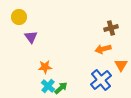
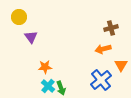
green arrow: rotated 112 degrees clockwise
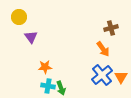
orange arrow: rotated 112 degrees counterclockwise
orange triangle: moved 12 px down
blue cross: moved 1 px right, 5 px up
cyan cross: rotated 32 degrees counterclockwise
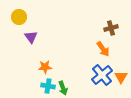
green arrow: moved 2 px right
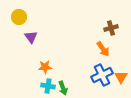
blue cross: rotated 15 degrees clockwise
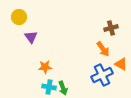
orange triangle: moved 13 px up; rotated 32 degrees counterclockwise
cyan cross: moved 1 px right, 1 px down
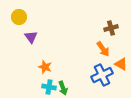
orange star: rotated 24 degrees clockwise
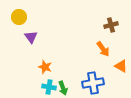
brown cross: moved 3 px up
orange triangle: moved 2 px down
blue cross: moved 9 px left, 8 px down; rotated 15 degrees clockwise
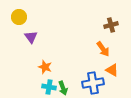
orange triangle: moved 9 px left, 4 px down
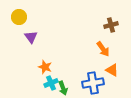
cyan cross: moved 2 px right, 4 px up; rotated 32 degrees counterclockwise
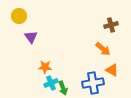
yellow circle: moved 1 px up
orange arrow: rotated 14 degrees counterclockwise
orange star: rotated 16 degrees counterclockwise
